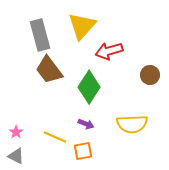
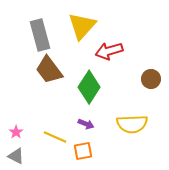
brown circle: moved 1 px right, 4 px down
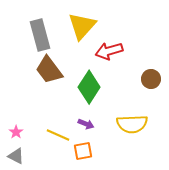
yellow line: moved 3 px right, 2 px up
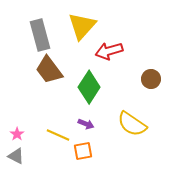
yellow semicircle: rotated 36 degrees clockwise
pink star: moved 1 px right, 2 px down
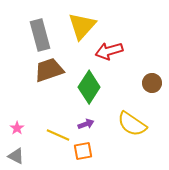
brown trapezoid: rotated 108 degrees clockwise
brown circle: moved 1 px right, 4 px down
purple arrow: rotated 42 degrees counterclockwise
pink star: moved 6 px up
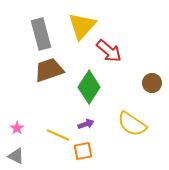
gray rectangle: moved 1 px right, 1 px up
red arrow: rotated 124 degrees counterclockwise
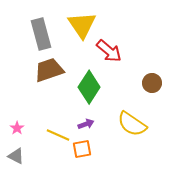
yellow triangle: moved 1 px up; rotated 16 degrees counterclockwise
orange square: moved 1 px left, 2 px up
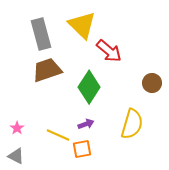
yellow triangle: rotated 12 degrees counterclockwise
brown trapezoid: moved 2 px left
yellow semicircle: rotated 108 degrees counterclockwise
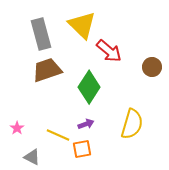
brown circle: moved 16 px up
gray triangle: moved 16 px right, 1 px down
